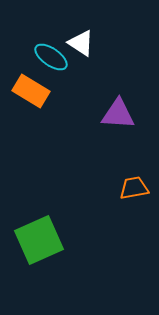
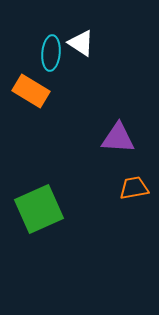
cyan ellipse: moved 4 px up; rotated 60 degrees clockwise
purple triangle: moved 24 px down
green square: moved 31 px up
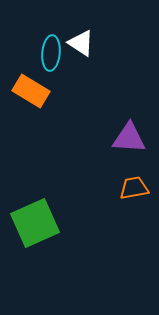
purple triangle: moved 11 px right
green square: moved 4 px left, 14 px down
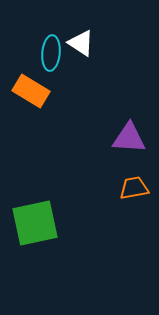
green square: rotated 12 degrees clockwise
